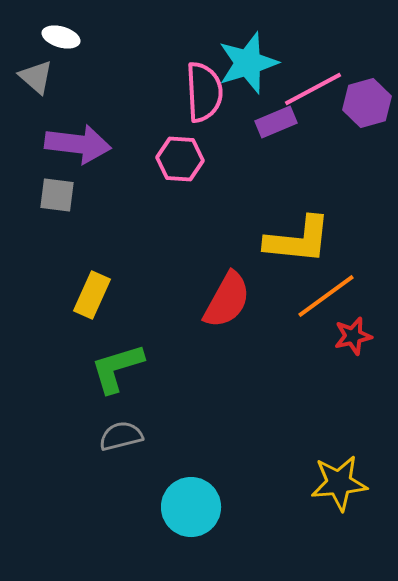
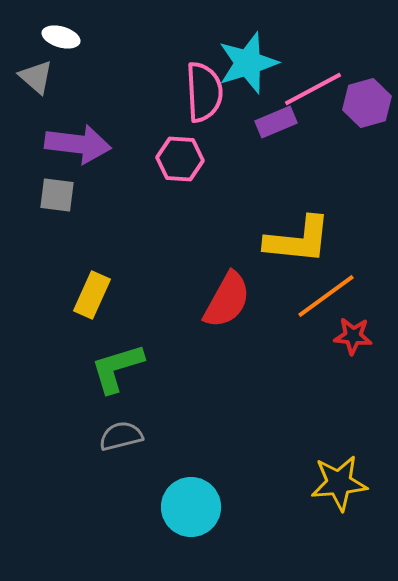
red star: rotated 18 degrees clockwise
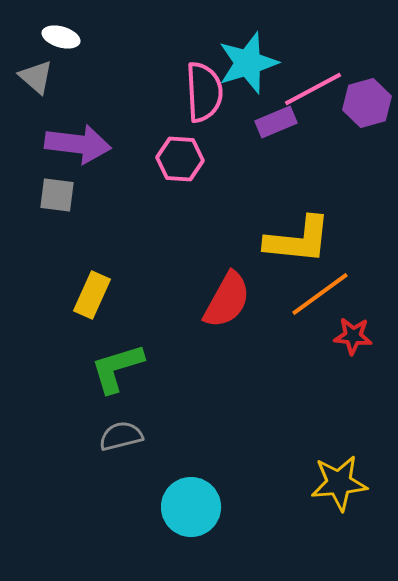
orange line: moved 6 px left, 2 px up
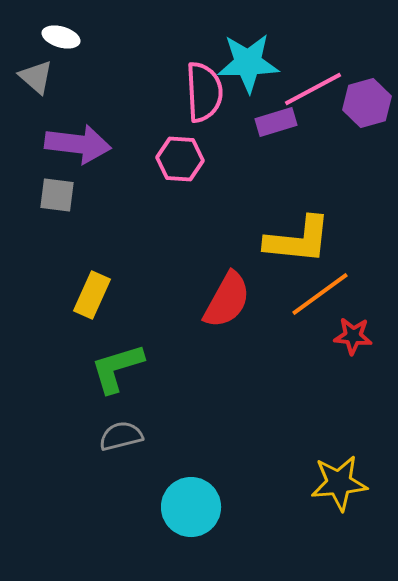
cyan star: rotated 16 degrees clockwise
purple rectangle: rotated 6 degrees clockwise
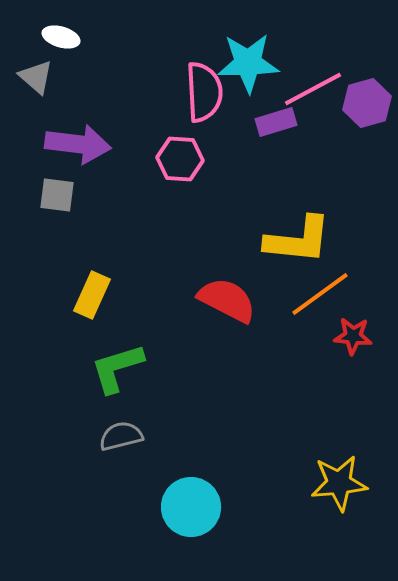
red semicircle: rotated 92 degrees counterclockwise
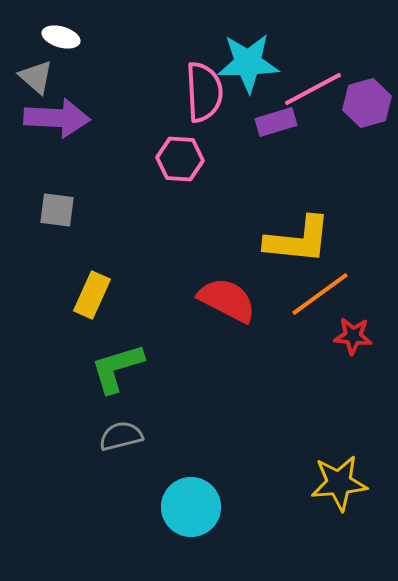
purple arrow: moved 21 px left, 26 px up; rotated 4 degrees counterclockwise
gray square: moved 15 px down
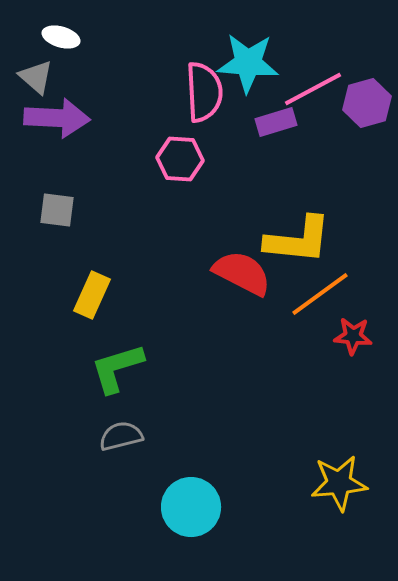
cyan star: rotated 6 degrees clockwise
red semicircle: moved 15 px right, 27 px up
